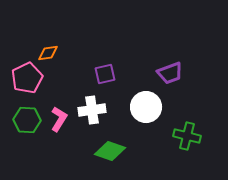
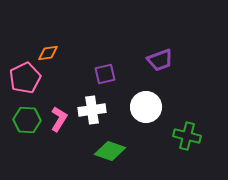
purple trapezoid: moved 10 px left, 13 px up
pink pentagon: moved 2 px left
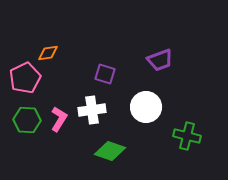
purple square: rotated 30 degrees clockwise
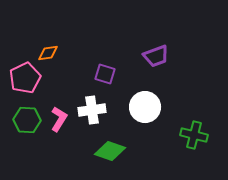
purple trapezoid: moved 4 px left, 4 px up
white circle: moved 1 px left
green cross: moved 7 px right, 1 px up
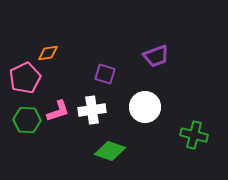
pink L-shape: moved 1 px left, 8 px up; rotated 40 degrees clockwise
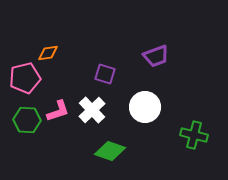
pink pentagon: rotated 12 degrees clockwise
white cross: rotated 36 degrees counterclockwise
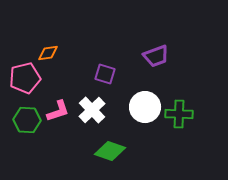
green cross: moved 15 px left, 21 px up; rotated 12 degrees counterclockwise
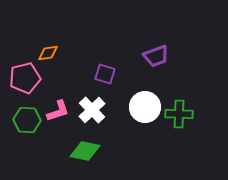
green diamond: moved 25 px left; rotated 8 degrees counterclockwise
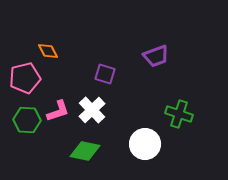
orange diamond: moved 2 px up; rotated 70 degrees clockwise
white circle: moved 37 px down
green cross: rotated 16 degrees clockwise
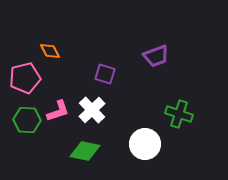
orange diamond: moved 2 px right
